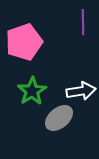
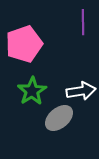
pink pentagon: moved 2 px down
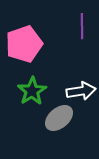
purple line: moved 1 px left, 4 px down
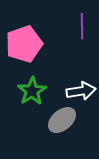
gray ellipse: moved 3 px right, 2 px down
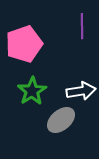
gray ellipse: moved 1 px left
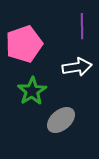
white arrow: moved 4 px left, 24 px up
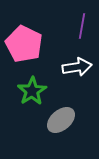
purple line: rotated 10 degrees clockwise
pink pentagon: rotated 27 degrees counterclockwise
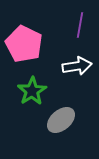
purple line: moved 2 px left, 1 px up
white arrow: moved 1 px up
